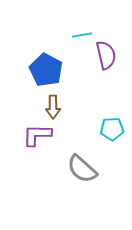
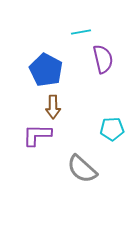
cyan line: moved 1 px left, 3 px up
purple semicircle: moved 3 px left, 4 px down
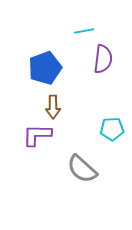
cyan line: moved 3 px right, 1 px up
purple semicircle: rotated 20 degrees clockwise
blue pentagon: moved 1 px left, 2 px up; rotated 24 degrees clockwise
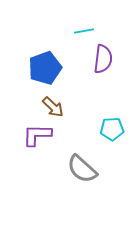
brown arrow: rotated 45 degrees counterclockwise
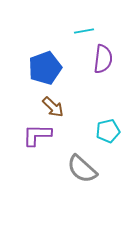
cyan pentagon: moved 4 px left, 2 px down; rotated 10 degrees counterclockwise
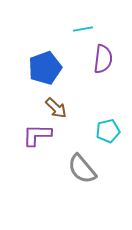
cyan line: moved 1 px left, 2 px up
brown arrow: moved 3 px right, 1 px down
gray semicircle: rotated 8 degrees clockwise
